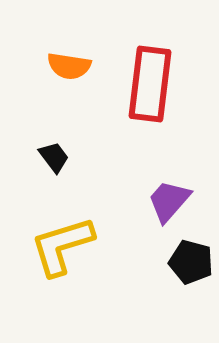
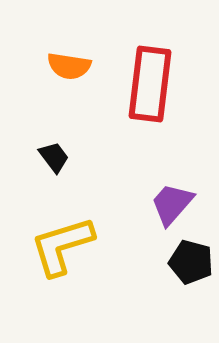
purple trapezoid: moved 3 px right, 3 px down
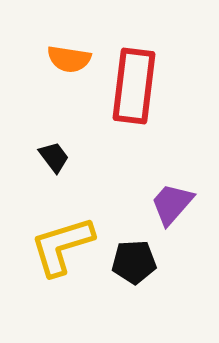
orange semicircle: moved 7 px up
red rectangle: moved 16 px left, 2 px down
black pentagon: moved 57 px left; rotated 18 degrees counterclockwise
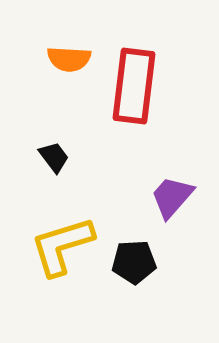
orange semicircle: rotated 6 degrees counterclockwise
purple trapezoid: moved 7 px up
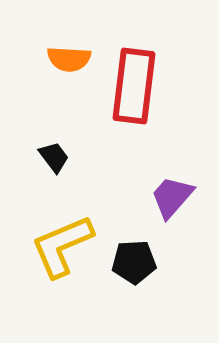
yellow L-shape: rotated 6 degrees counterclockwise
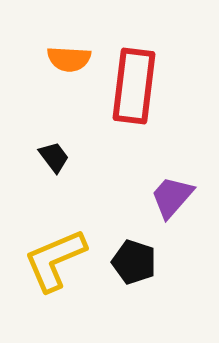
yellow L-shape: moved 7 px left, 14 px down
black pentagon: rotated 21 degrees clockwise
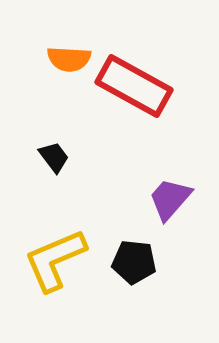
red rectangle: rotated 68 degrees counterclockwise
purple trapezoid: moved 2 px left, 2 px down
black pentagon: rotated 12 degrees counterclockwise
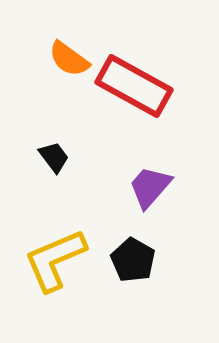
orange semicircle: rotated 33 degrees clockwise
purple trapezoid: moved 20 px left, 12 px up
black pentagon: moved 1 px left, 2 px up; rotated 24 degrees clockwise
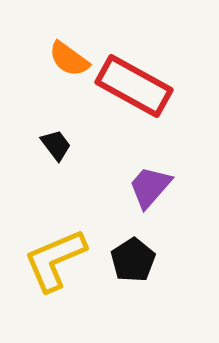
black trapezoid: moved 2 px right, 12 px up
black pentagon: rotated 9 degrees clockwise
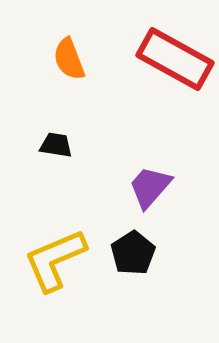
orange semicircle: rotated 33 degrees clockwise
red rectangle: moved 41 px right, 27 px up
black trapezoid: rotated 44 degrees counterclockwise
black pentagon: moved 7 px up
